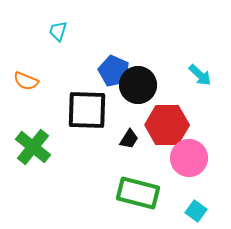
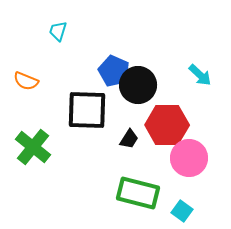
cyan square: moved 14 px left
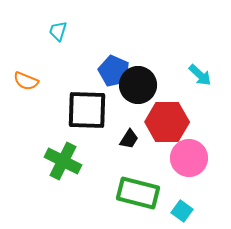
red hexagon: moved 3 px up
green cross: moved 30 px right, 14 px down; rotated 12 degrees counterclockwise
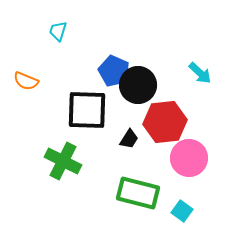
cyan arrow: moved 2 px up
red hexagon: moved 2 px left; rotated 6 degrees counterclockwise
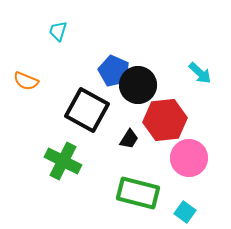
black square: rotated 27 degrees clockwise
red hexagon: moved 2 px up
cyan square: moved 3 px right, 1 px down
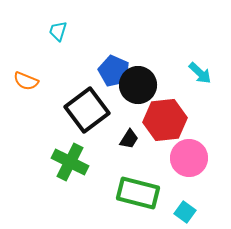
black square: rotated 24 degrees clockwise
green cross: moved 7 px right, 1 px down
